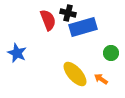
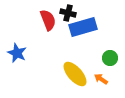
green circle: moved 1 px left, 5 px down
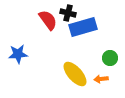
red semicircle: rotated 15 degrees counterclockwise
blue star: moved 1 px right, 1 px down; rotated 30 degrees counterclockwise
orange arrow: rotated 40 degrees counterclockwise
